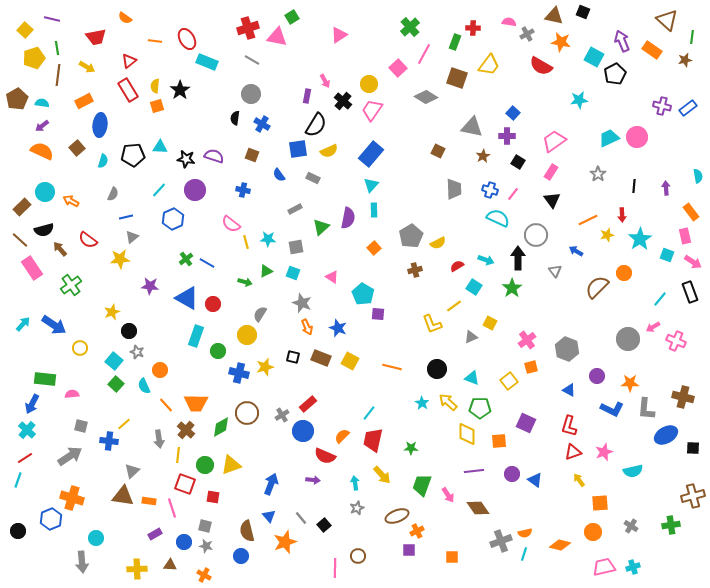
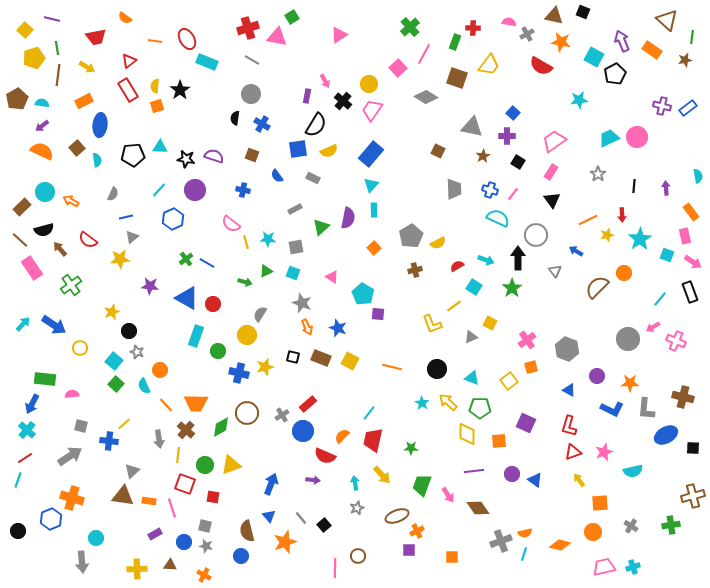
cyan semicircle at (103, 161): moved 6 px left, 1 px up; rotated 24 degrees counterclockwise
blue semicircle at (279, 175): moved 2 px left, 1 px down
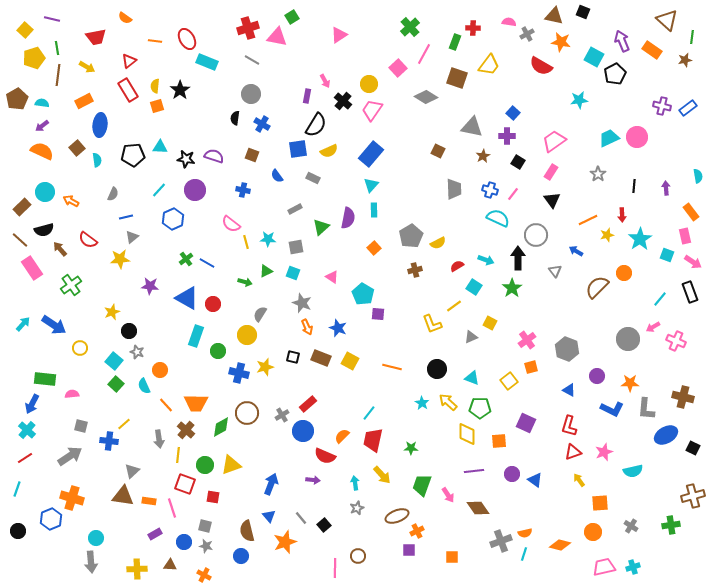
black square at (693, 448): rotated 24 degrees clockwise
cyan line at (18, 480): moved 1 px left, 9 px down
gray arrow at (82, 562): moved 9 px right
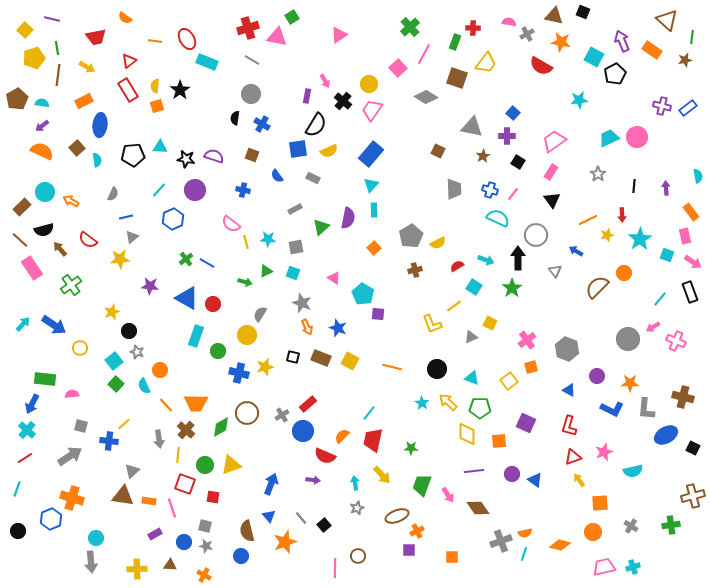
yellow trapezoid at (489, 65): moved 3 px left, 2 px up
pink triangle at (332, 277): moved 2 px right, 1 px down
cyan square at (114, 361): rotated 12 degrees clockwise
red triangle at (573, 452): moved 5 px down
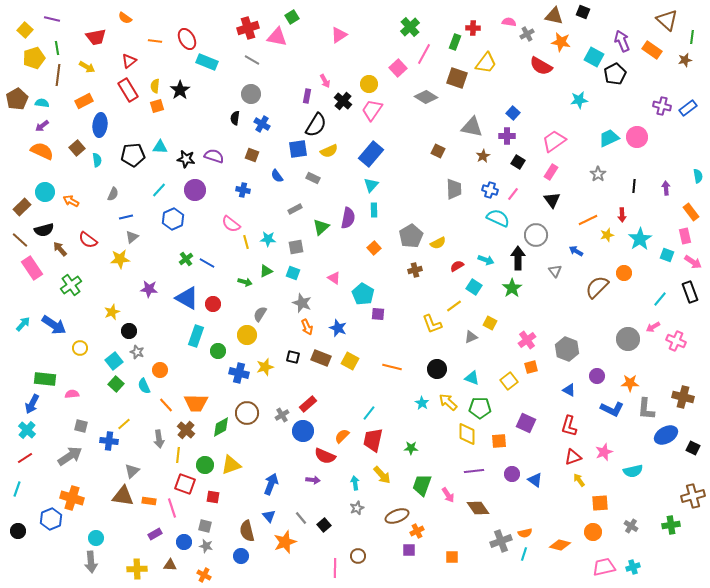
purple star at (150, 286): moved 1 px left, 3 px down
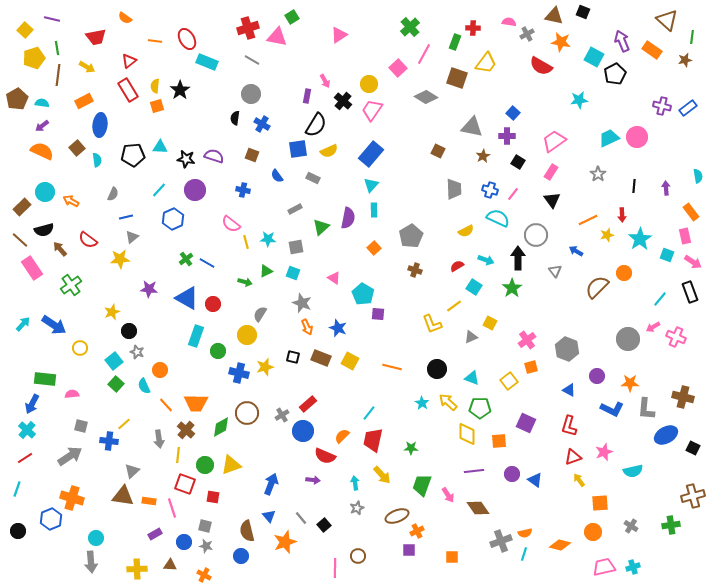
yellow semicircle at (438, 243): moved 28 px right, 12 px up
brown cross at (415, 270): rotated 32 degrees clockwise
pink cross at (676, 341): moved 4 px up
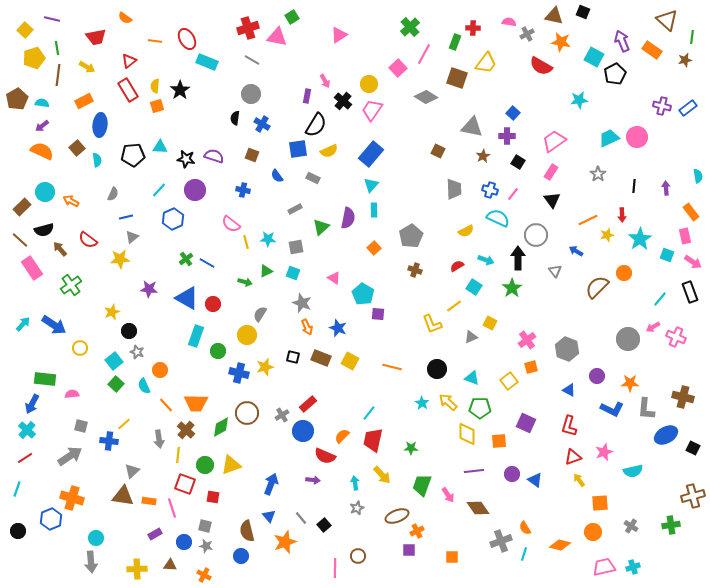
orange semicircle at (525, 533): moved 5 px up; rotated 72 degrees clockwise
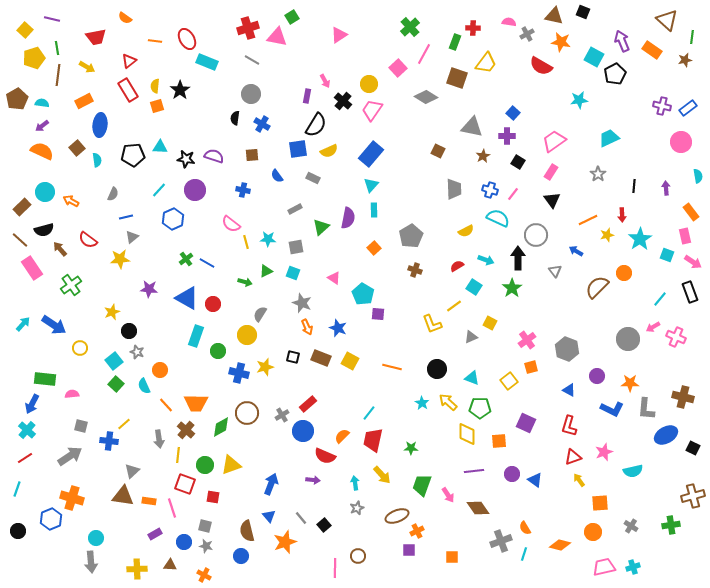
pink circle at (637, 137): moved 44 px right, 5 px down
brown square at (252, 155): rotated 24 degrees counterclockwise
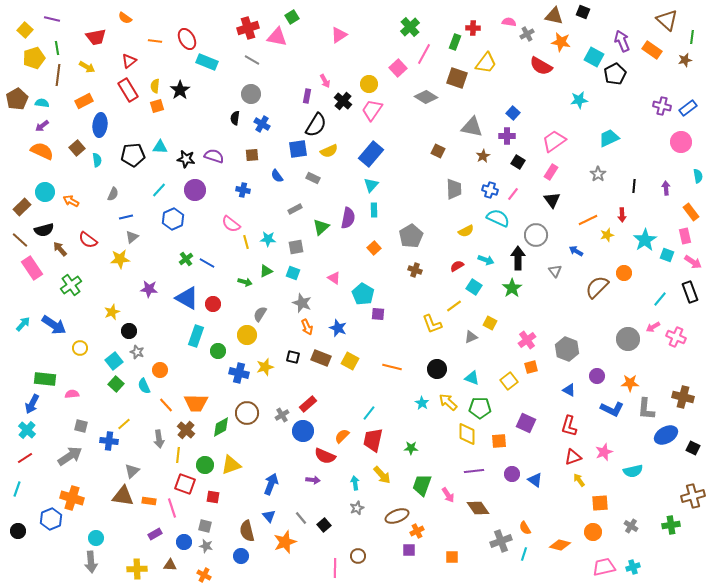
cyan star at (640, 239): moved 5 px right, 1 px down
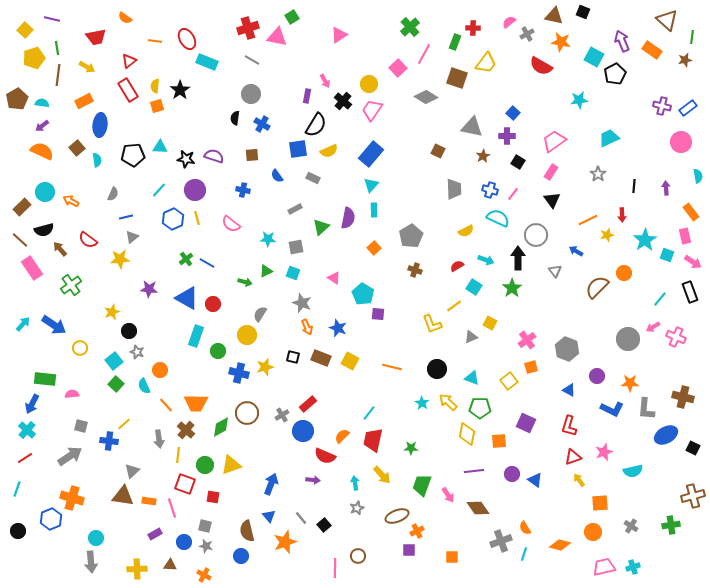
pink semicircle at (509, 22): rotated 48 degrees counterclockwise
yellow line at (246, 242): moved 49 px left, 24 px up
yellow diamond at (467, 434): rotated 10 degrees clockwise
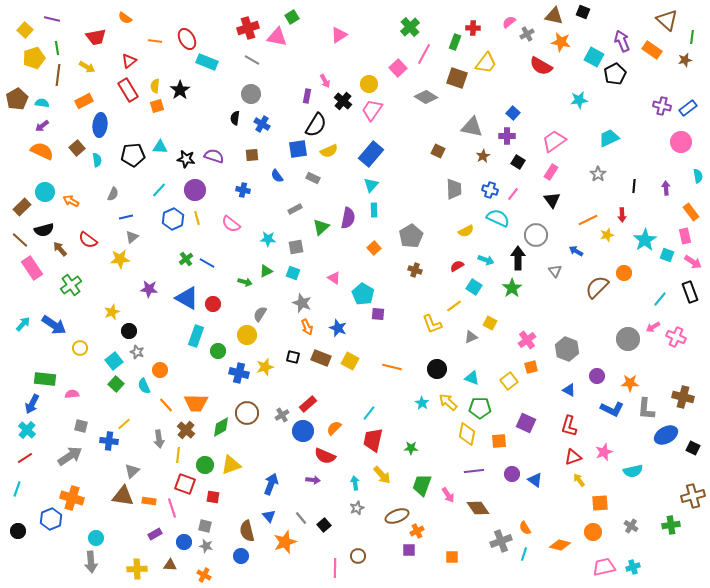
orange semicircle at (342, 436): moved 8 px left, 8 px up
